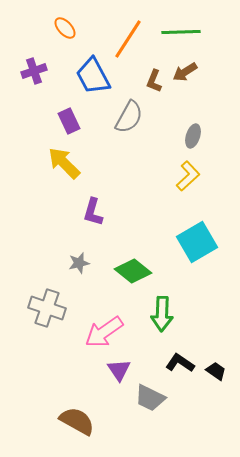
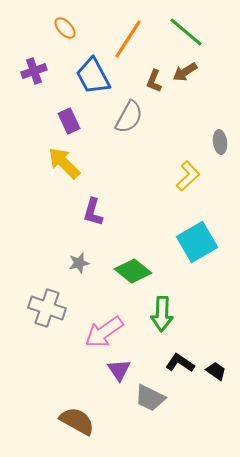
green line: moved 5 px right; rotated 42 degrees clockwise
gray ellipse: moved 27 px right, 6 px down; rotated 25 degrees counterclockwise
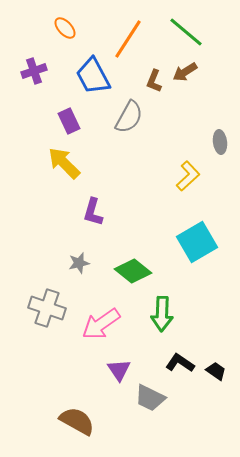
pink arrow: moved 3 px left, 8 px up
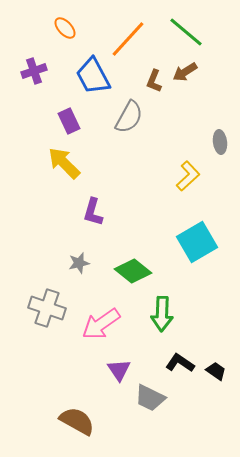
orange line: rotated 9 degrees clockwise
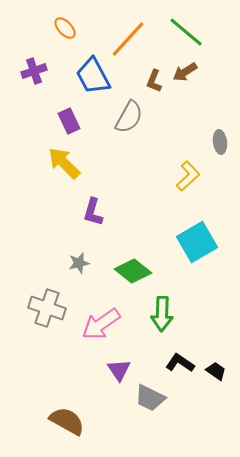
brown semicircle: moved 10 px left
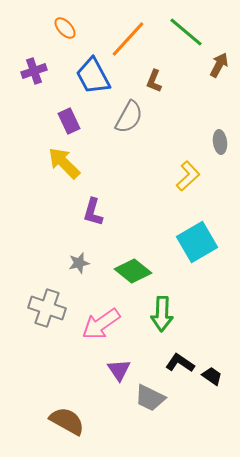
brown arrow: moved 34 px right, 7 px up; rotated 150 degrees clockwise
black trapezoid: moved 4 px left, 5 px down
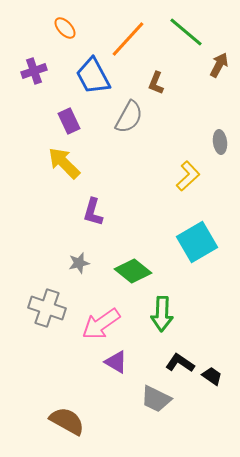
brown L-shape: moved 2 px right, 2 px down
purple triangle: moved 3 px left, 8 px up; rotated 25 degrees counterclockwise
gray trapezoid: moved 6 px right, 1 px down
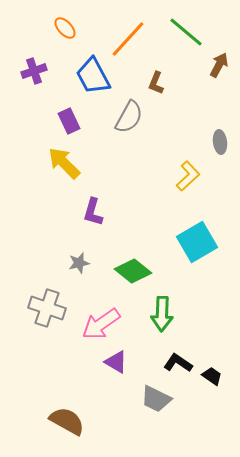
black L-shape: moved 2 px left
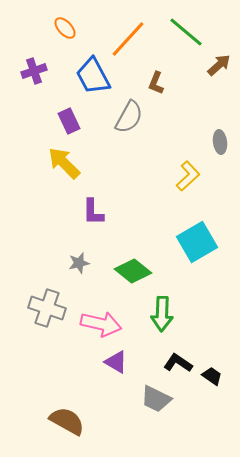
brown arrow: rotated 20 degrees clockwise
purple L-shape: rotated 16 degrees counterclockwise
pink arrow: rotated 132 degrees counterclockwise
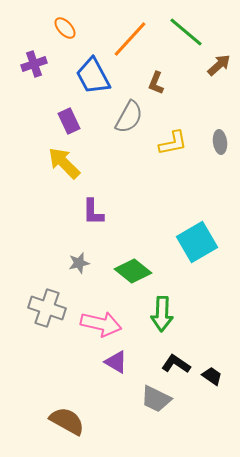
orange line: moved 2 px right
purple cross: moved 7 px up
yellow L-shape: moved 15 px left, 33 px up; rotated 32 degrees clockwise
black L-shape: moved 2 px left, 1 px down
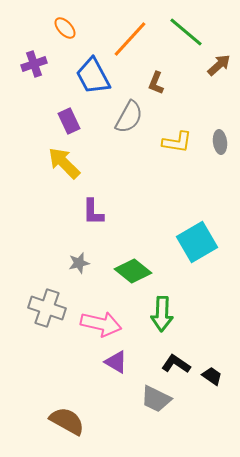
yellow L-shape: moved 4 px right, 1 px up; rotated 20 degrees clockwise
